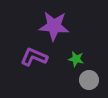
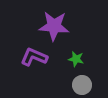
gray circle: moved 7 px left, 5 px down
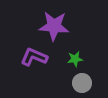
green star: moved 1 px left; rotated 21 degrees counterclockwise
gray circle: moved 2 px up
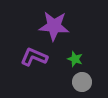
green star: rotated 28 degrees clockwise
gray circle: moved 1 px up
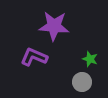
green star: moved 15 px right
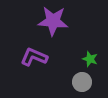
purple star: moved 1 px left, 5 px up
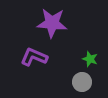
purple star: moved 1 px left, 2 px down
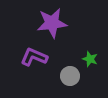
purple star: rotated 12 degrees counterclockwise
gray circle: moved 12 px left, 6 px up
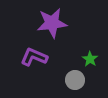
green star: rotated 14 degrees clockwise
gray circle: moved 5 px right, 4 px down
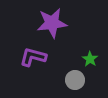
purple L-shape: moved 1 px left; rotated 8 degrees counterclockwise
